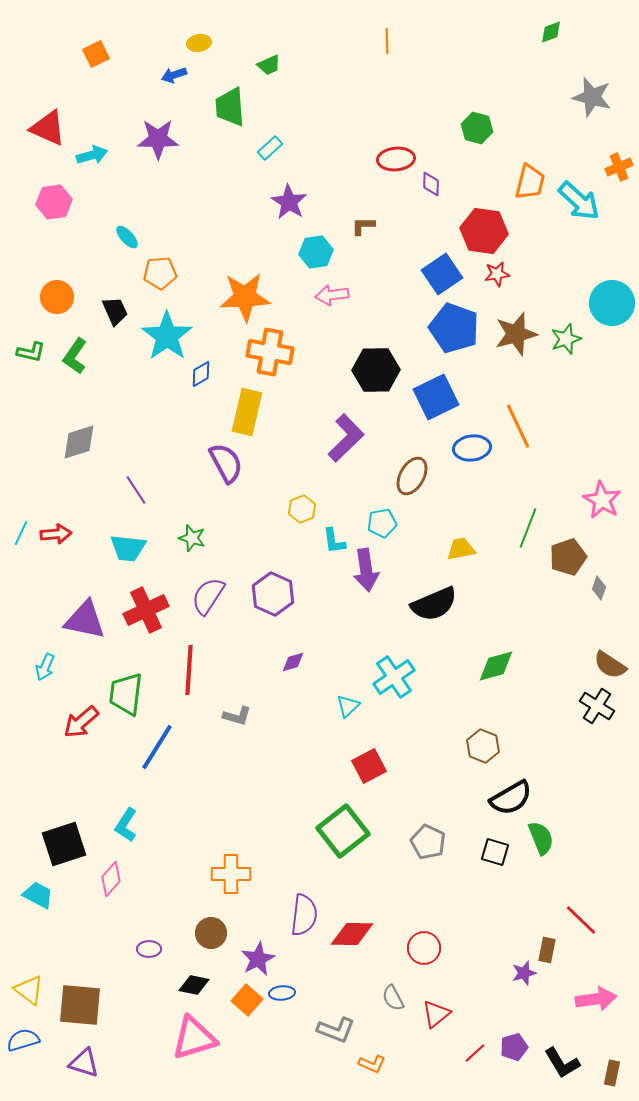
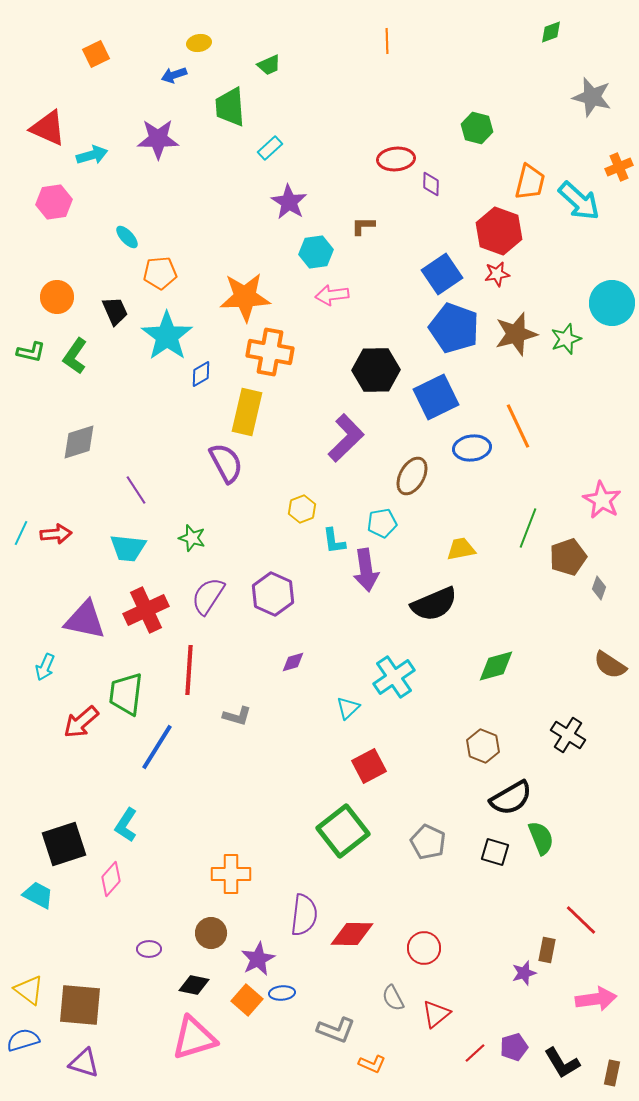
red hexagon at (484, 231): moved 15 px right; rotated 12 degrees clockwise
cyan triangle at (348, 706): moved 2 px down
black cross at (597, 706): moved 29 px left, 29 px down
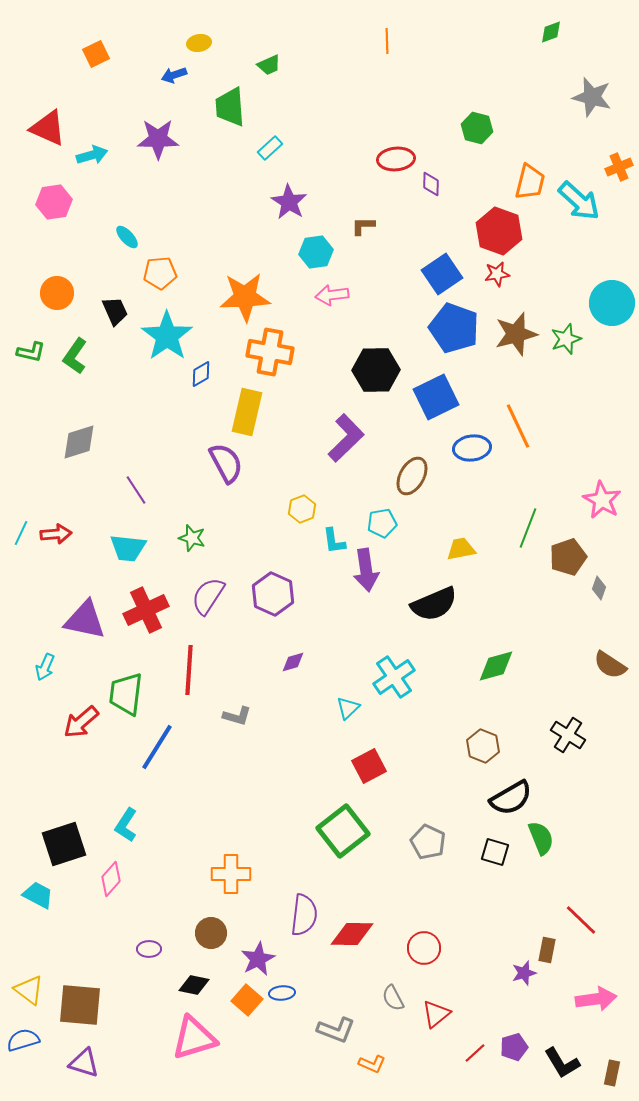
orange circle at (57, 297): moved 4 px up
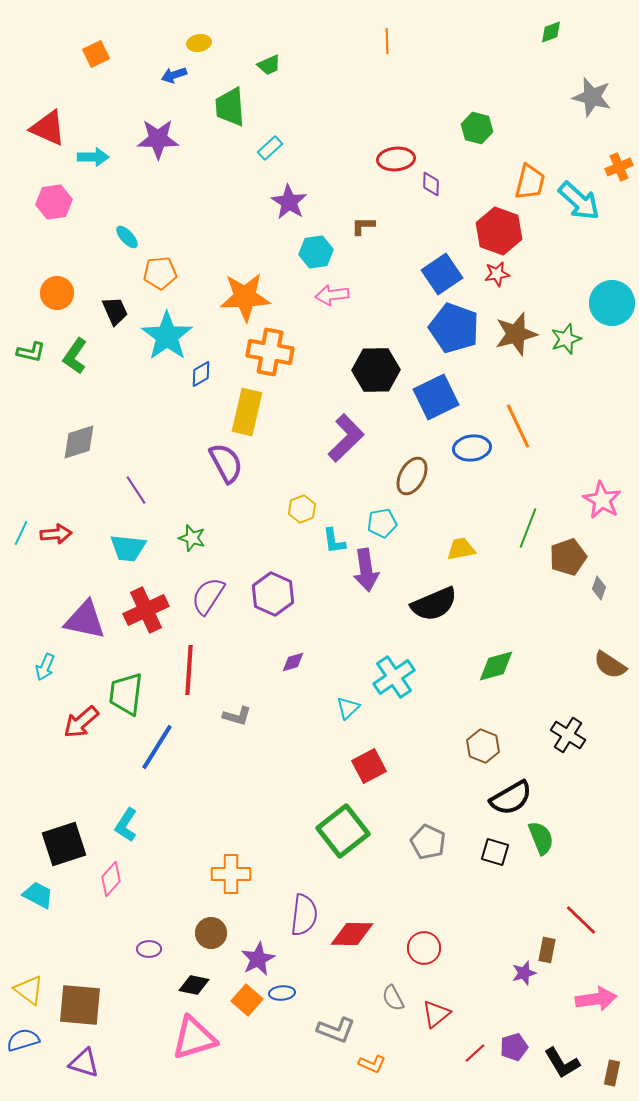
cyan arrow at (92, 155): moved 1 px right, 2 px down; rotated 16 degrees clockwise
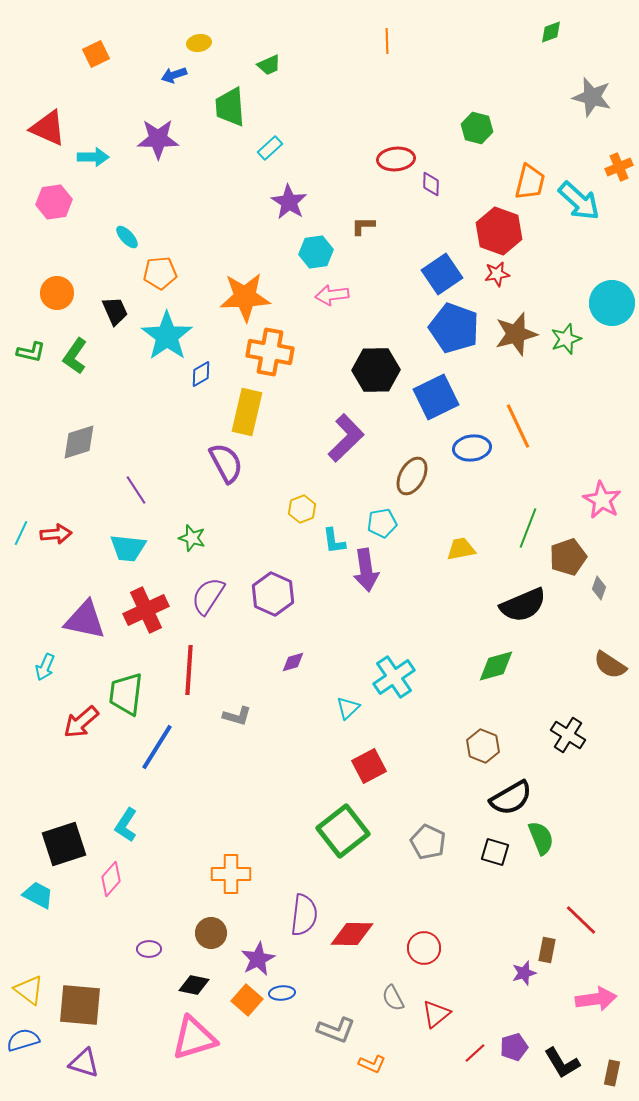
black semicircle at (434, 604): moved 89 px right, 1 px down
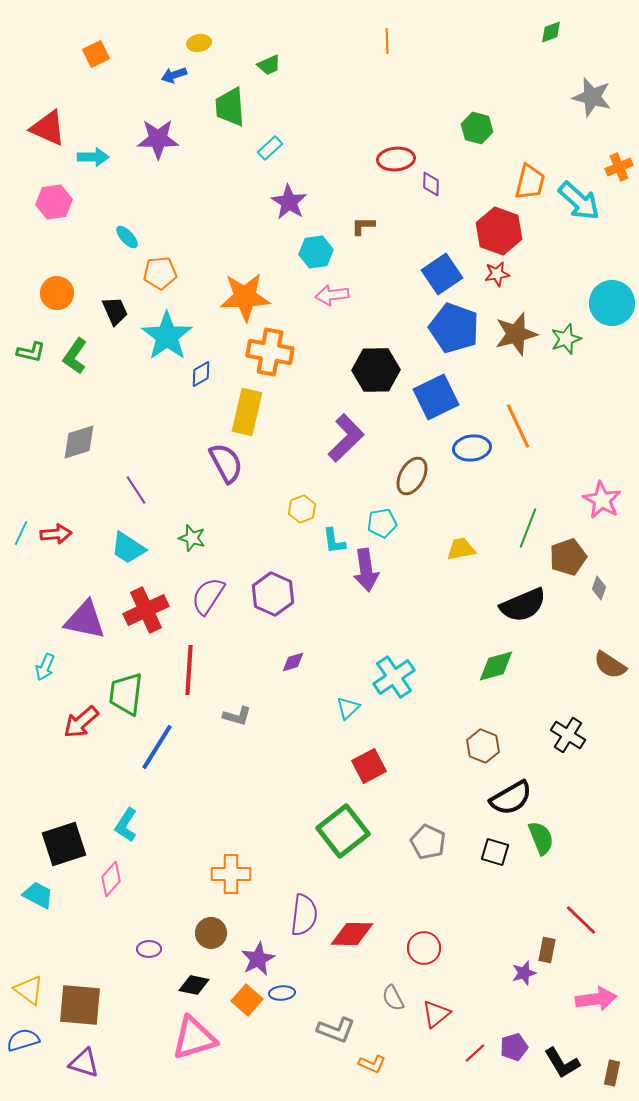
cyan trapezoid at (128, 548): rotated 27 degrees clockwise
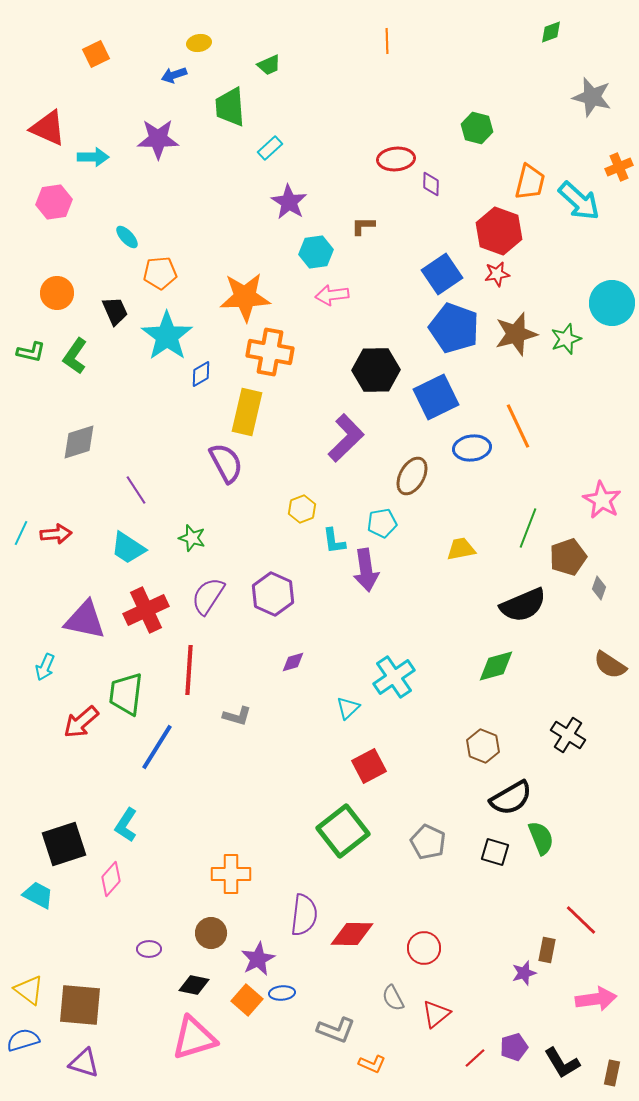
red line at (475, 1053): moved 5 px down
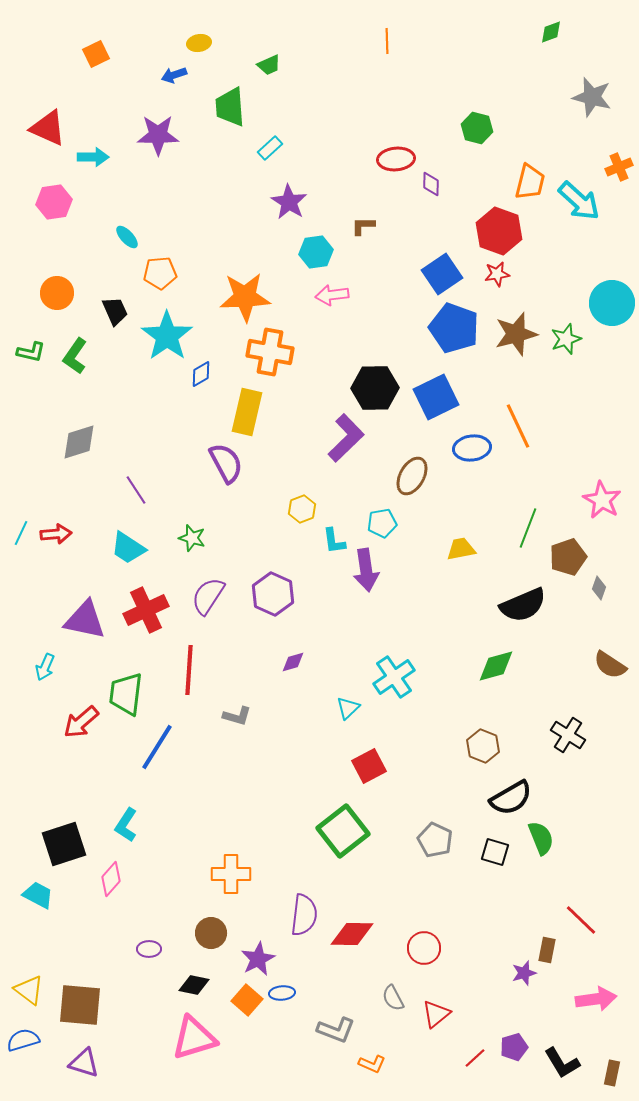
purple star at (158, 139): moved 4 px up
black hexagon at (376, 370): moved 1 px left, 18 px down
gray pentagon at (428, 842): moved 7 px right, 2 px up
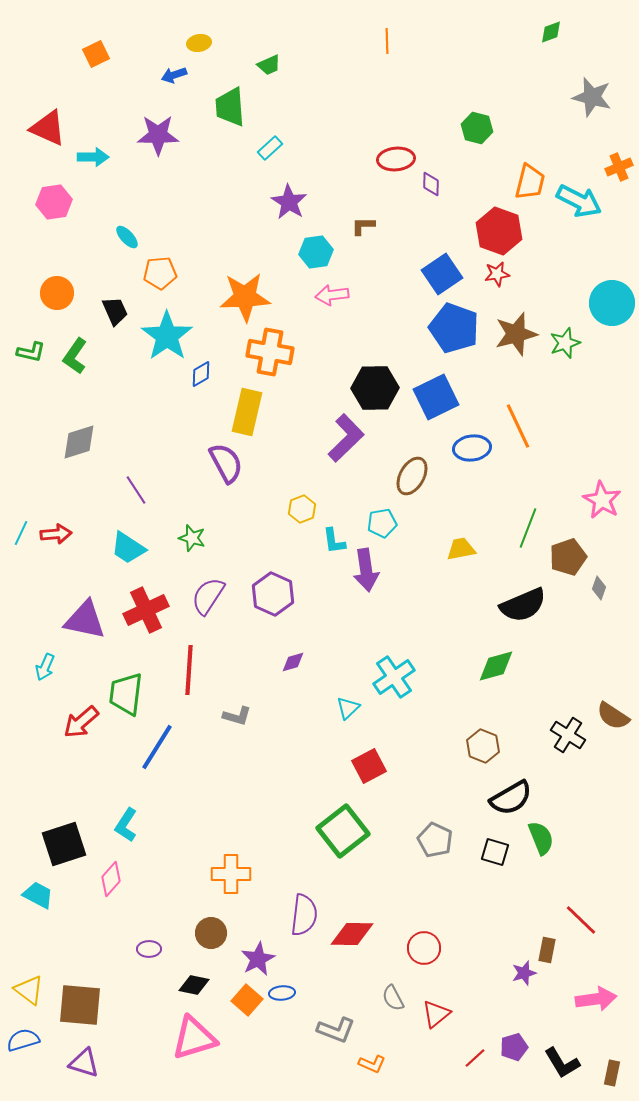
cyan arrow at (579, 201): rotated 15 degrees counterclockwise
green star at (566, 339): moved 1 px left, 4 px down
brown semicircle at (610, 665): moved 3 px right, 51 px down
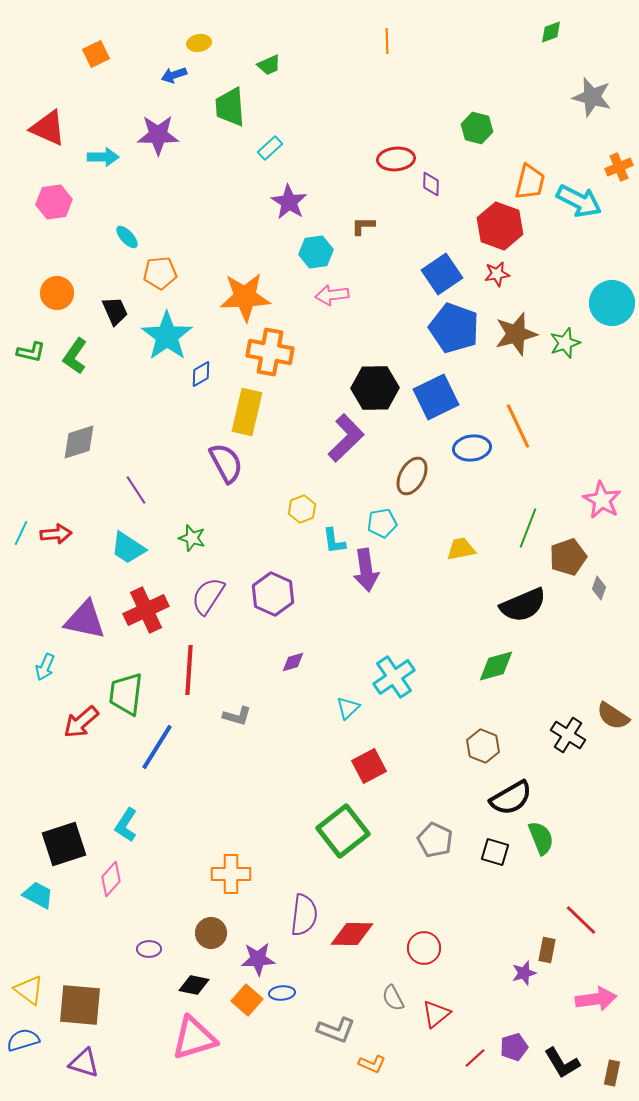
cyan arrow at (93, 157): moved 10 px right
red hexagon at (499, 231): moved 1 px right, 5 px up
purple star at (258, 959): rotated 24 degrees clockwise
